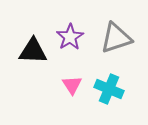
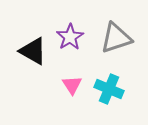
black triangle: rotated 28 degrees clockwise
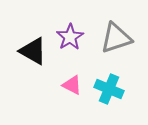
pink triangle: rotated 30 degrees counterclockwise
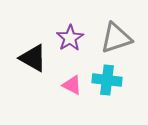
purple star: moved 1 px down
black triangle: moved 7 px down
cyan cross: moved 2 px left, 9 px up; rotated 16 degrees counterclockwise
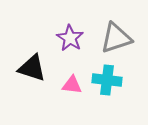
purple star: rotated 8 degrees counterclockwise
black triangle: moved 1 px left, 10 px down; rotated 12 degrees counterclockwise
pink triangle: rotated 20 degrees counterclockwise
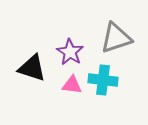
purple star: moved 14 px down
cyan cross: moved 4 px left
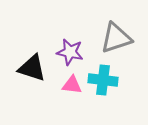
purple star: rotated 20 degrees counterclockwise
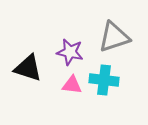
gray triangle: moved 2 px left, 1 px up
black triangle: moved 4 px left
cyan cross: moved 1 px right
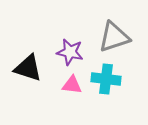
cyan cross: moved 2 px right, 1 px up
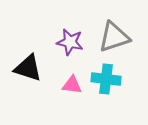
purple star: moved 10 px up
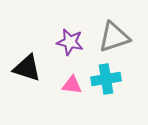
black triangle: moved 1 px left
cyan cross: rotated 16 degrees counterclockwise
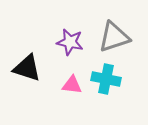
cyan cross: rotated 20 degrees clockwise
